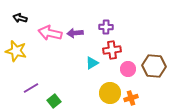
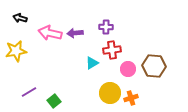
yellow star: rotated 25 degrees counterclockwise
purple line: moved 2 px left, 4 px down
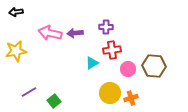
black arrow: moved 4 px left, 6 px up; rotated 24 degrees counterclockwise
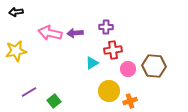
red cross: moved 1 px right
yellow circle: moved 1 px left, 2 px up
orange cross: moved 1 px left, 3 px down
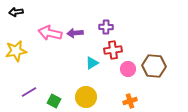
yellow circle: moved 23 px left, 6 px down
green square: rotated 24 degrees counterclockwise
